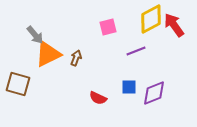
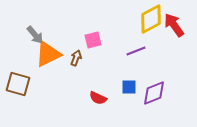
pink square: moved 15 px left, 13 px down
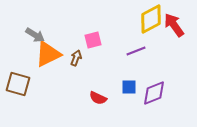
gray arrow: rotated 18 degrees counterclockwise
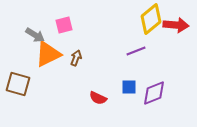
yellow diamond: rotated 12 degrees counterclockwise
red arrow: moved 2 px right; rotated 130 degrees clockwise
pink square: moved 29 px left, 15 px up
